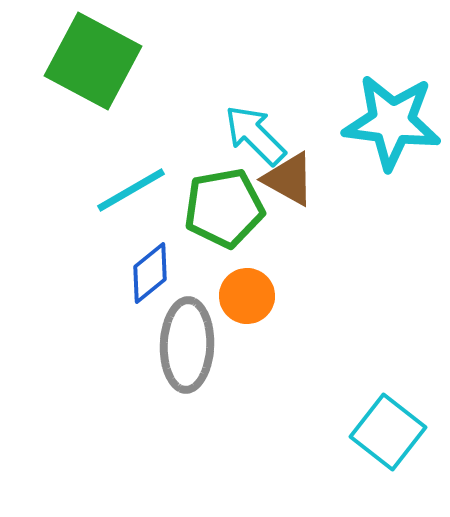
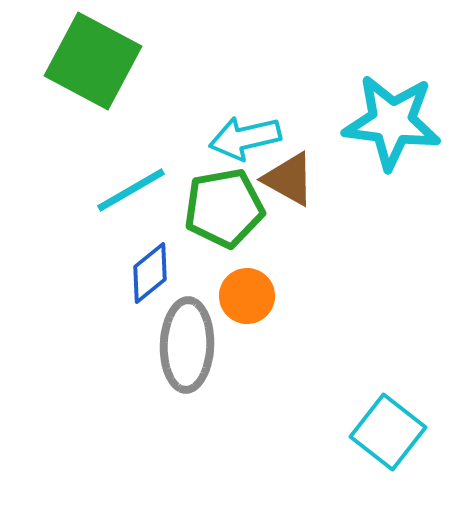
cyan arrow: moved 10 px left, 3 px down; rotated 58 degrees counterclockwise
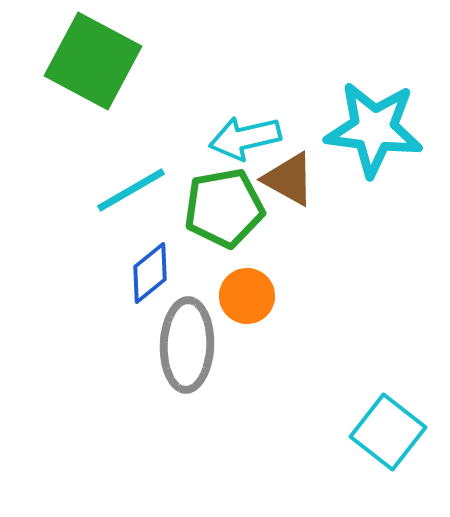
cyan star: moved 18 px left, 7 px down
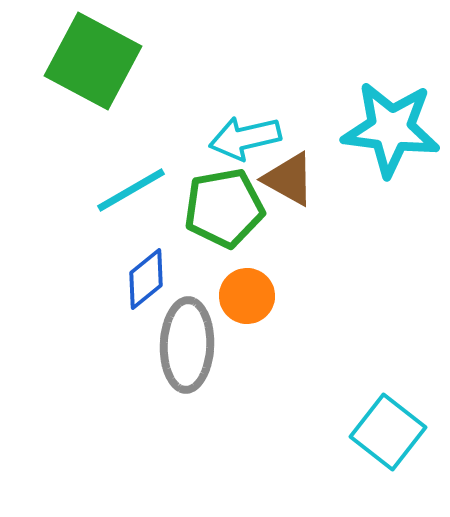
cyan star: moved 17 px right
blue diamond: moved 4 px left, 6 px down
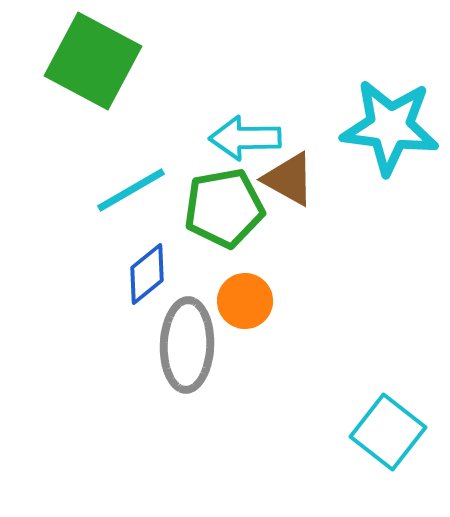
cyan star: moved 1 px left, 2 px up
cyan arrow: rotated 12 degrees clockwise
blue diamond: moved 1 px right, 5 px up
orange circle: moved 2 px left, 5 px down
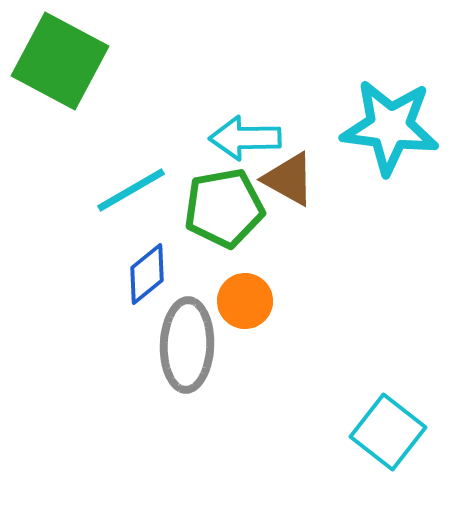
green square: moved 33 px left
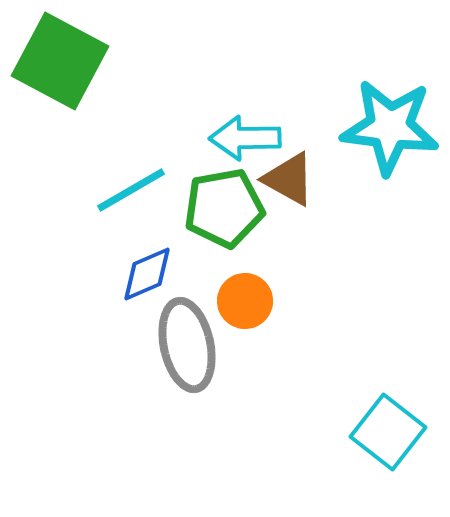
blue diamond: rotated 16 degrees clockwise
gray ellipse: rotated 14 degrees counterclockwise
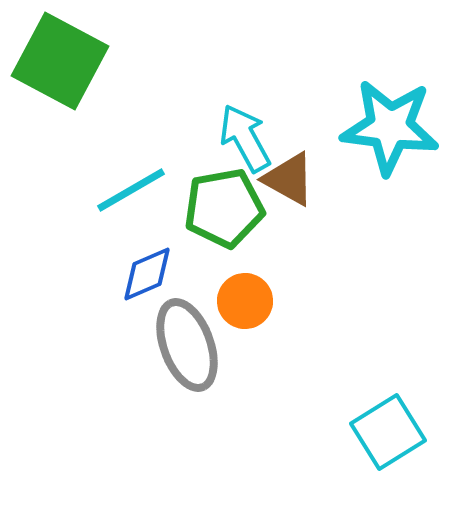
cyan arrow: rotated 62 degrees clockwise
gray ellipse: rotated 8 degrees counterclockwise
cyan square: rotated 20 degrees clockwise
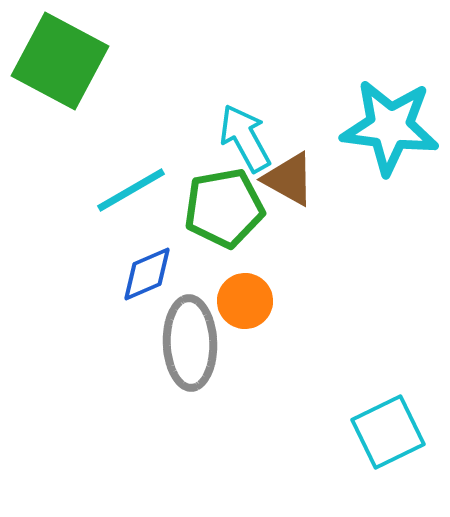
gray ellipse: moved 3 px right, 2 px up; rotated 18 degrees clockwise
cyan square: rotated 6 degrees clockwise
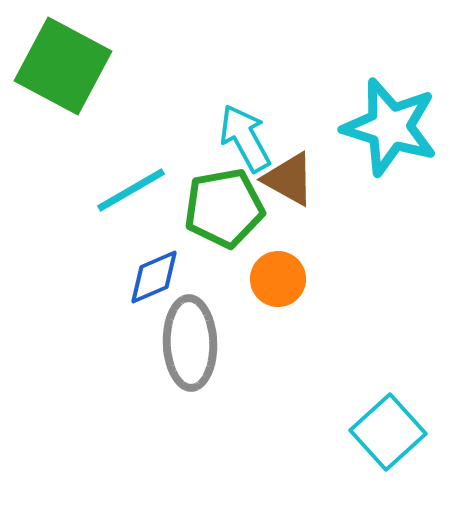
green square: moved 3 px right, 5 px down
cyan star: rotated 10 degrees clockwise
blue diamond: moved 7 px right, 3 px down
orange circle: moved 33 px right, 22 px up
cyan square: rotated 16 degrees counterclockwise
